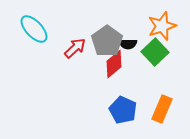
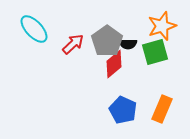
red arrow: moved 2 px left, 4 px up
green square: rotated 28 degrees clockwise
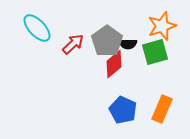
cyan ellipse: moved 3 px right, 1 px up
